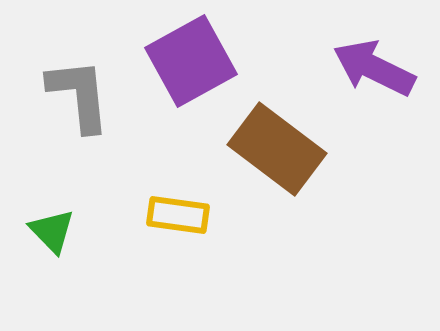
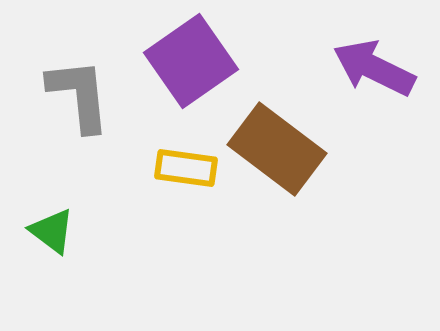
purple square: rotated 6 degrees counterclockwise
yellow rectangle: moved 8 px right, 47 px up
green triangle: rotated 9 degrees counterclockwise
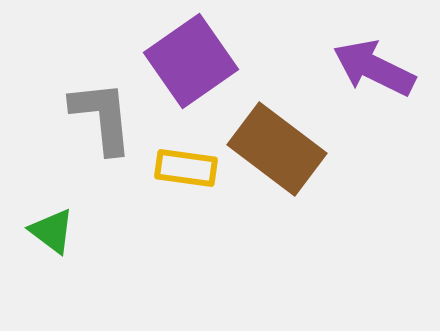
gray L-shape: moved 23 px right, 22 px down
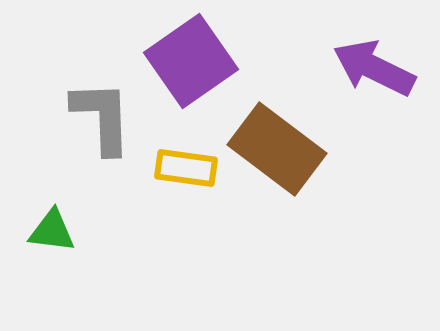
gray L-shape: rotated 4 degrees clockwise
green triangle: rotated 30 degrees counterclockwise
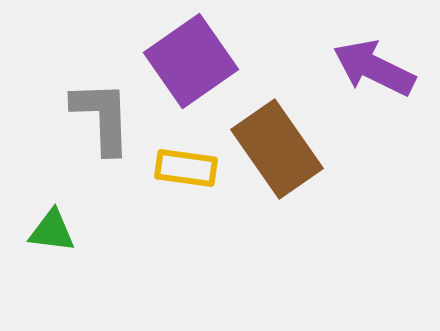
brown rectangle: rotated 18 degrees clockwise
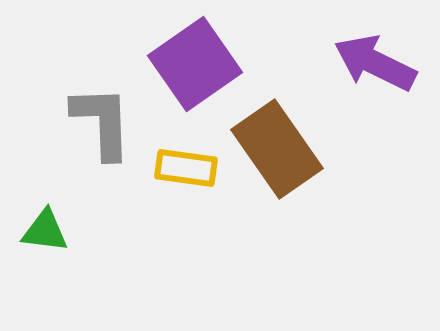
purple square: moved 4 px right, 3 px down
purple arrow: moved 1 px right, 5 px up
gray L-shape: moved 5 px down
green triangle: moved 7 px left
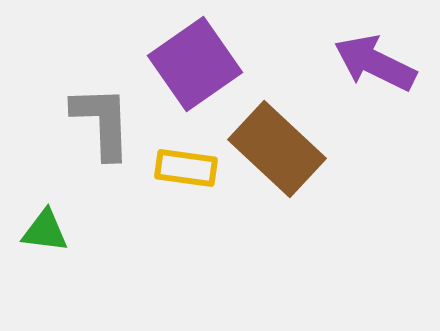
brown rectangle: rotated 12 degrees counterclockwise
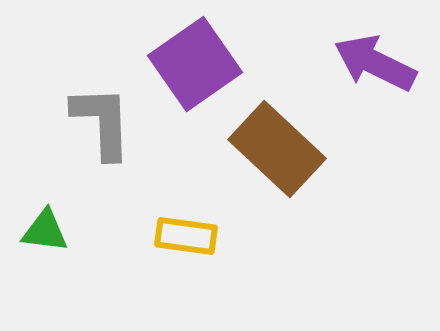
yellow rectangle: moved 68 px down
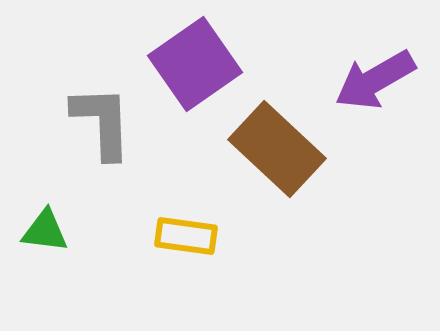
purple arrow: moved 17 px down; rotated 56 degrees counterclockwise
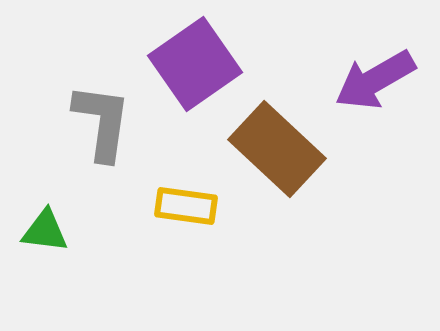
gray L-shape: rotated 10 degrees clockwise
yellow rectangle: moved 30 px up
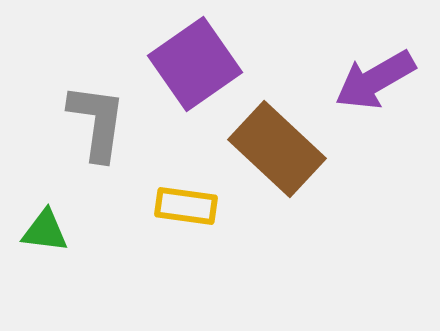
gray L-shape: moved 5 px left
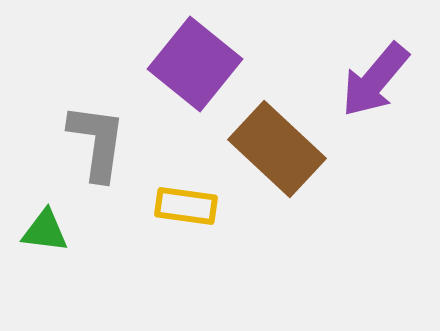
purple square: rotated 16 degrees counterclockwise
purple arrow: rotated 20 degrees counterclockwise
gray L-shape: moved 20 px down
